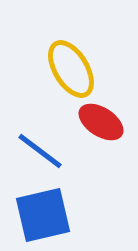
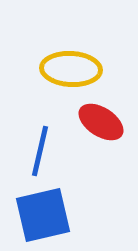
yellow ellipse: rotated 56 degrees counterclockwise
blue line: rotated 66 degrees clockwise
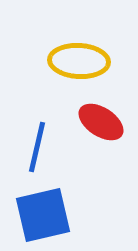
yellow ellipse: moved 8 px right, 8 px up
blue line: moved 3 px left, 4 px up
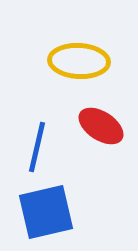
red ellipse: moved 4 px down
blue square: moved 3 px right, 3 px up
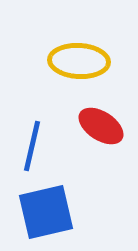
blue line: moved 5 px left, 1 px up
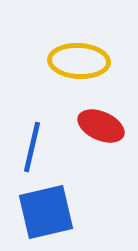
red ellipse: rotated 9 degrees counterclockwise
blue line: moved 1 px down
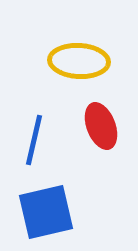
red ellipse: rotated 45 degrees clockwise
blue line: moved 2 px right, 7 px up
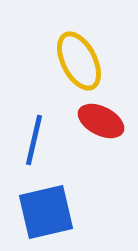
yellow ellipse: rotated 60 degrees clockwise
red ellipse: moved 5 px up; rotated 42 degrees counterclockwise
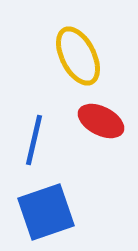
yellow ellipse: moved 1 px left, 5 px up
blue square: rotated 6 degrees counterclockwise
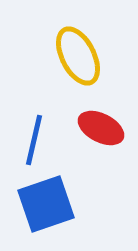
red ellipse: moved 7 px down
blue square: moved 8 px up
